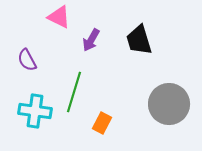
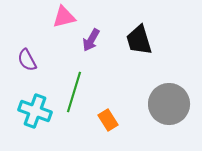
pink triangle: moved 5 px right; rotated 40 degrees counterclockwise
cyan cross: rotated 12 degrees clockwise
orange rectangle: moved 6 px right, 3 px up; rotated 60 degrees counterclockwise
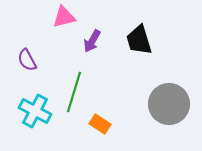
purple arrow: moved 1 px right, 1 px down
cyan cross: rotated 8 degrees clockwise
orange rectangle: moved 8 px left, 4 px down; rotated 25 degrees counterclockwise
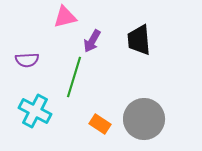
pink triangle: moved 1 px right
black trapezoid: rotated 12 degrees clockwise
purple semicircle: rotated 65 degrees counterclockwise
green line: moved 15 px up
gray circle: moved 25 px left, 15 px down
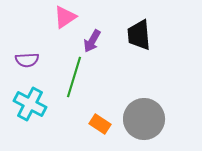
pink triangle: rotated 20 degrees counterclockwise
black trapezoid: moved 5 px up
cyan cross: moved 5 px left, 7 px up
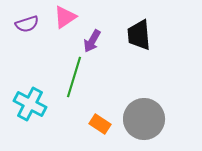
purple semicircle: moved 36 px up; rotated 15 degrees counterclockwise
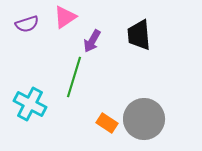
orange rectangle: moved 7 px right, 1 px up
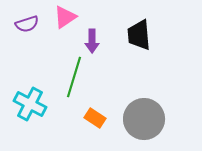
purple arrow: rotated 30 degrees counterclockwise
orange rectangle: moved 12 px left, 5 px up
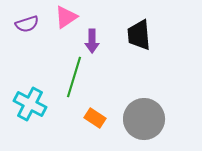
pink triangle: moved 1 px right
